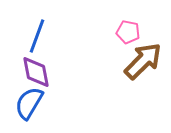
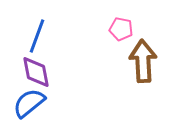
pink pentagon: moved 7 px left, 3 px up
brown arrow: rotated 48 degrees counterclockwise
blue semicircle: rotated 20 degrees clockwise
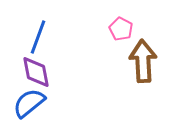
pink pentagon: rotated 15 degrees clockwise
blue line: moved 1 px right, 1 px down
